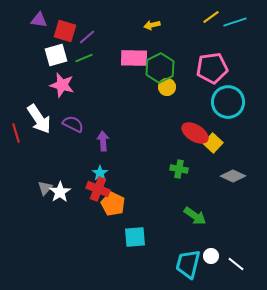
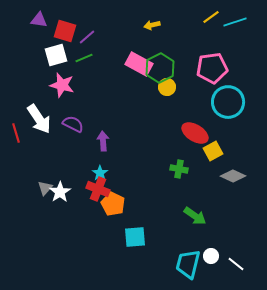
pink rectangle: moved 5 px right, 6 px down; rotated 28 degrees clockwise
yellow square: moved 8 px down; rotated 18 degrees clockwise
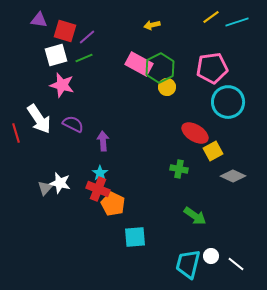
cyan line: moved 2 px right
white star: moved 9 px up; rotated 25 degrees counterclockwise
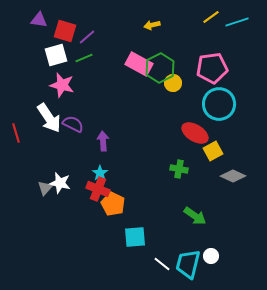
yellow circle: moved 6 px right, 4 px up
cyan circle: moved 9 px left, 2 px down
white arrow: moved 10 px right, 1 px up
white line: moved 74 px left
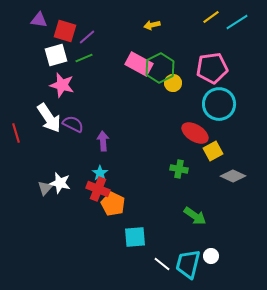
cyan line: rotated 15 degrees counterclockwise
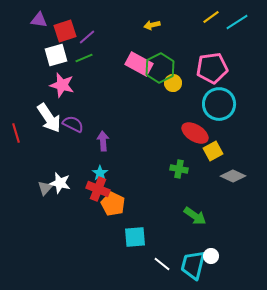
red square: rotated 35 degrees counterclockwise
cyan trapezoid: moved 5 px right, 1 px down
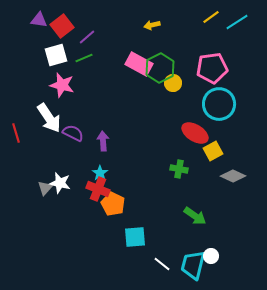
red square: moved 3 px left, 5 px up; rotated 20 degrees counterclockwise
purple semicircle: moved 9 px down
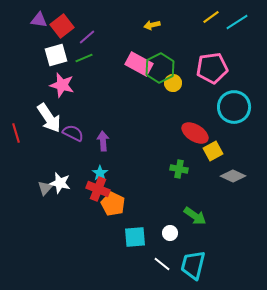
cyan circle: moved 15 px right, 3 px down
white circle: moved 41 px left, 23 px up
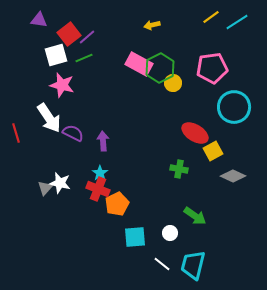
red square: moved 7 px right, 8 px down
orange pentagon: moved 4 px right; rotated 20 degrees clockwise
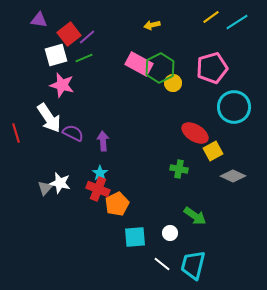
pink pentagon: rotated 8 degrees counterclockwise
